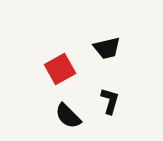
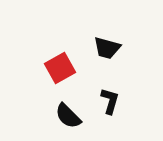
black trapezoid: rotated 28 degrees clockwise
red square: moved 1 px up
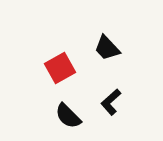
black trapezoid: rotated 32 degrees clockwise
black L-shape: moved 1 px right, 1 px down; rotated 148 degrees counterclockwise
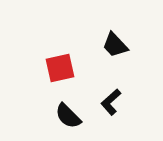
black trapezoid: moved 8 px right, 3 px up
red square: rotated 16 degrees clockwise
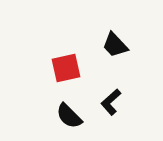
red square: moved 6 px right
black semicircle: moved 1 px right
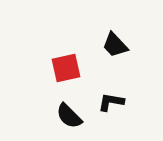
black L-shape: rotated 52 degrees clockwise
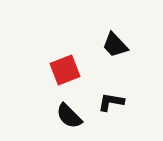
red square: moved 1 px left, 2 px down; rotated 8 degrees counterclockwise
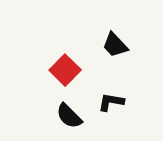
red square: rotated 24 degrees counterclockwise
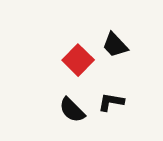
red square: moved 13 px right, 10 px up
black semicircle: moved 3 px right, 6 px up
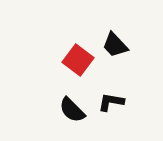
red square: rotated 8 degrees counterclockwise
